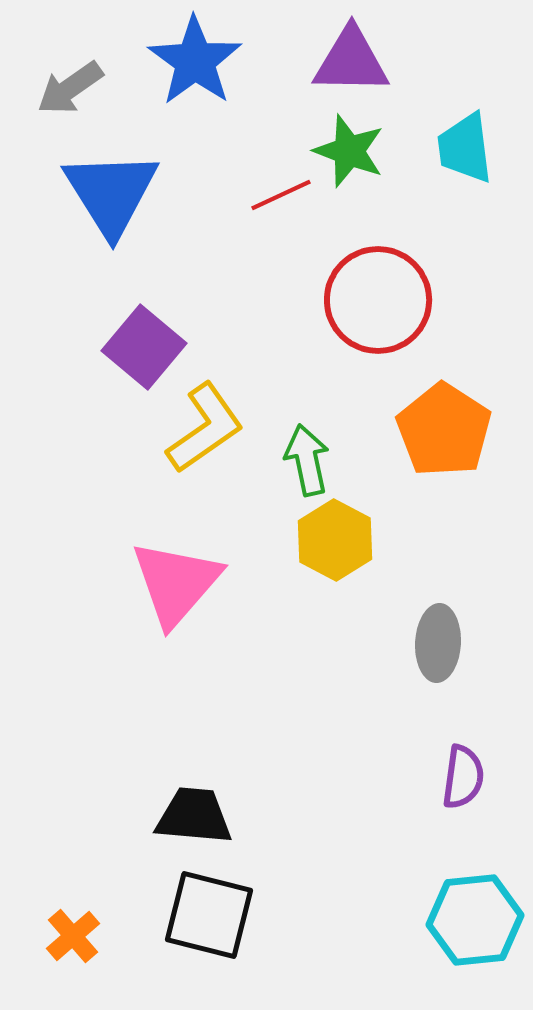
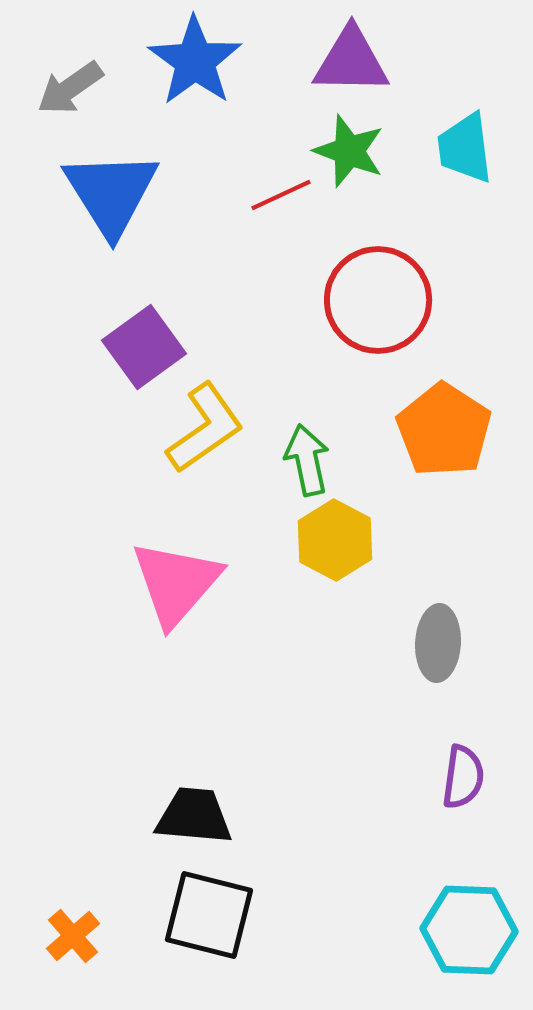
purple square: rotated 14 degrees clockwise
cyan hexagon: moved 6 px left, 10 px down; rotated 8 degrees clockwise
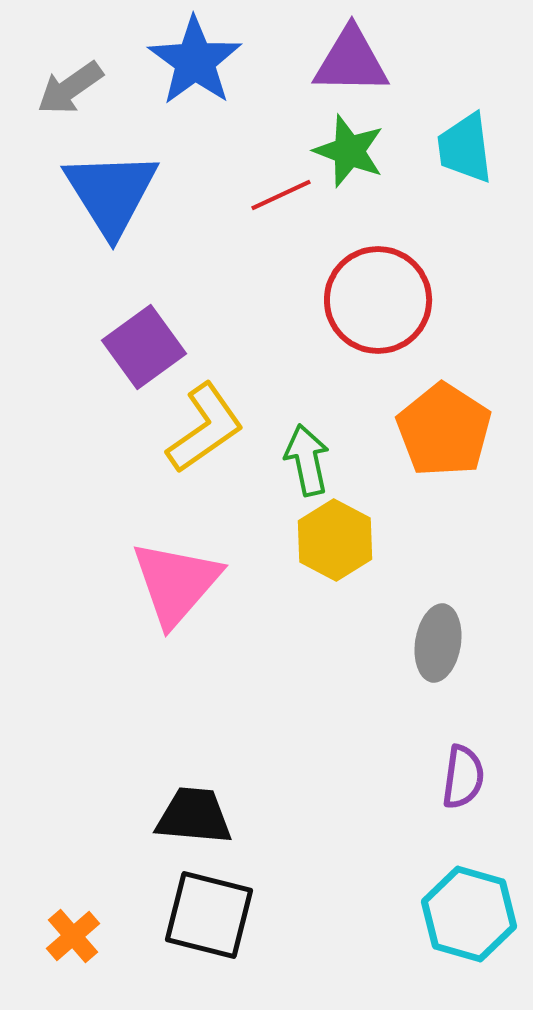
gray ellipse: rotated 6 degrees clockwise
cyan hexagon: moved 16 px up; rotated 14 degrees clockwise
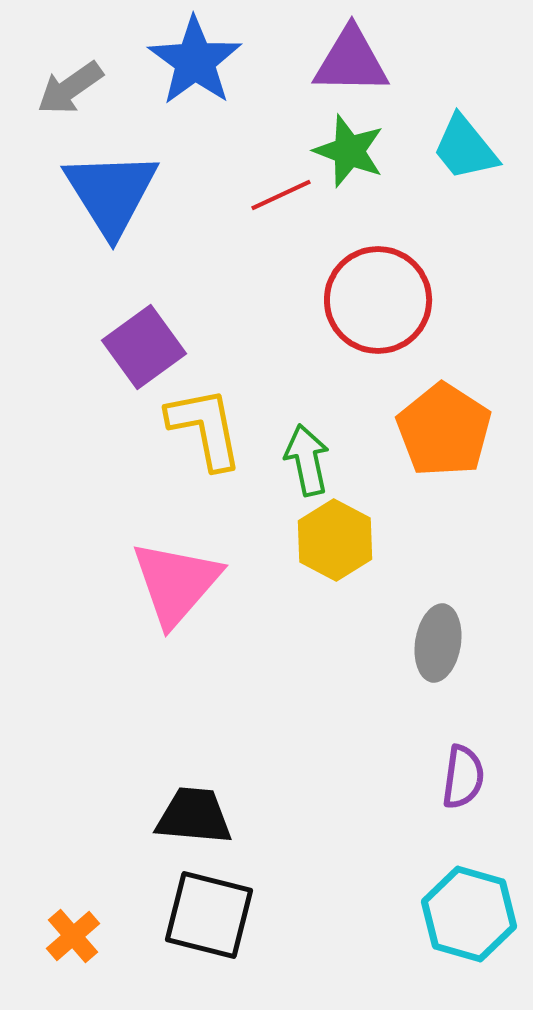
cyan trapezoid: rotated 32 degrees counterclockwise
yellow L-shape: rotated 66 degrees counterclockwise
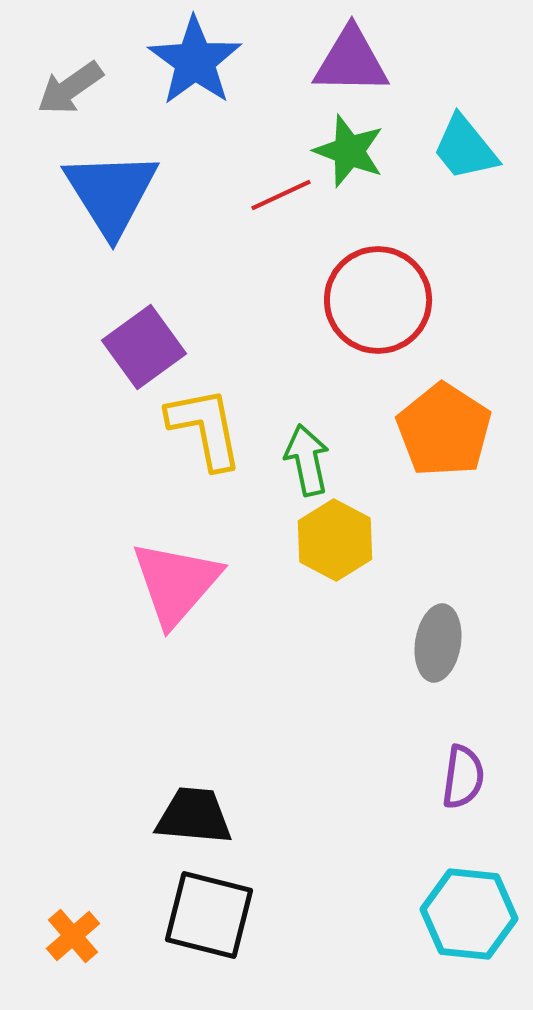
cyan hexagon: rotated 10 degrees counterclockwise
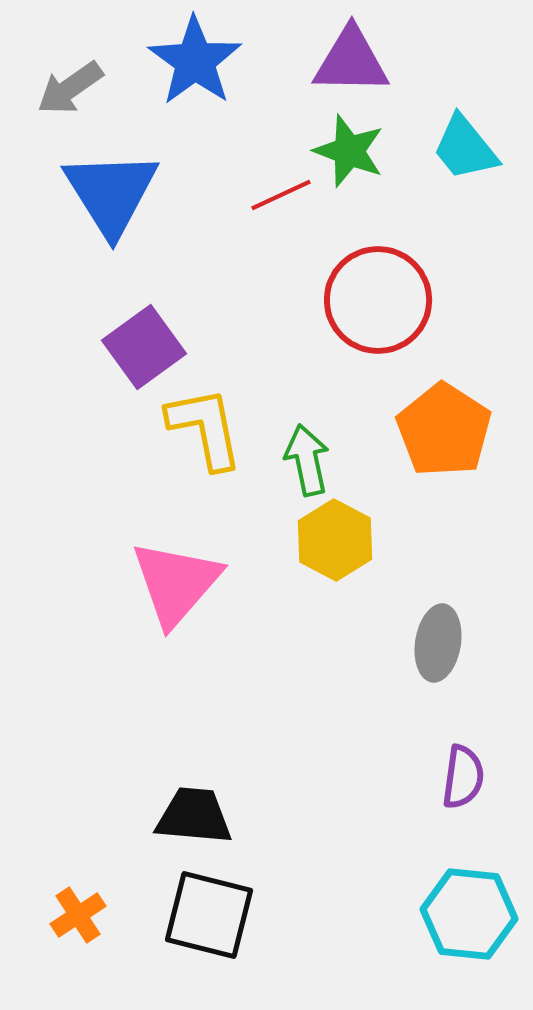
orange cross: moved 5 px right, 21 px up; rotated 8 degrees clockwise
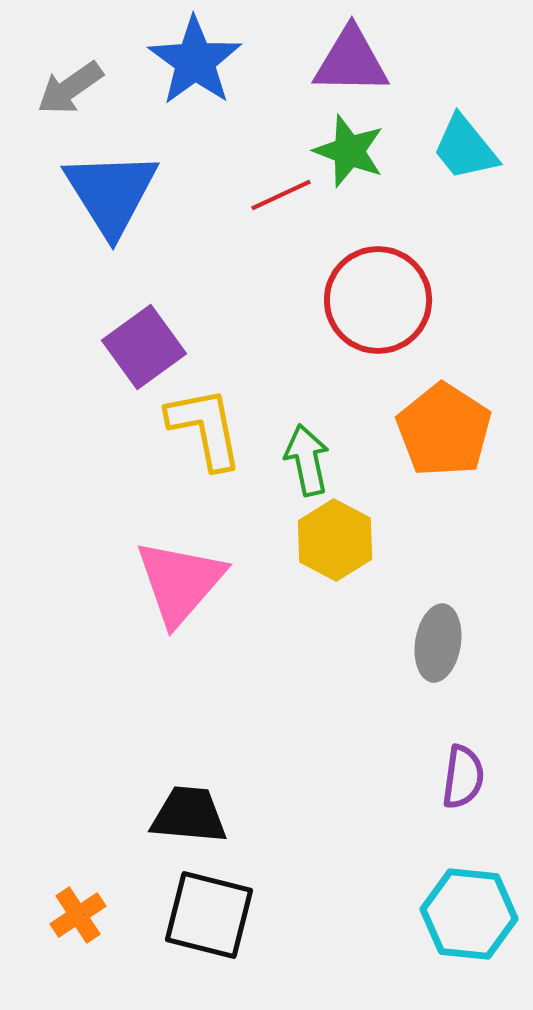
pink triangle: moved 4 px right, 1 px up
black trapezoid: moved 5 px left, 1 px up
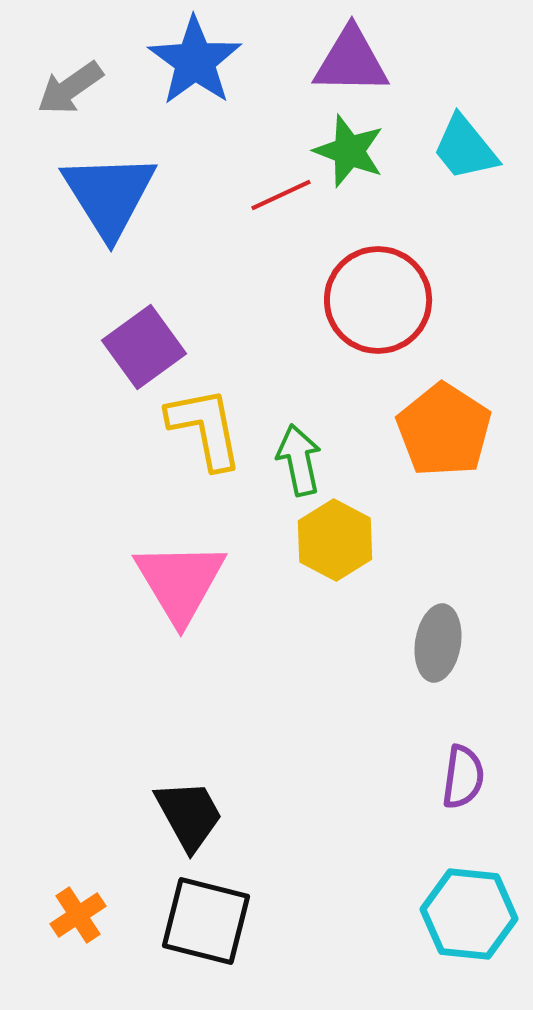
blue triangle: moved 2 px left, 2 px down
green arrow: moved 8 px left
pink triangle: rotated 12 degrees counterclockwise
black trapezoid: rotated 56 degrees clockwise
black square: moved 3 px left, 6 px down
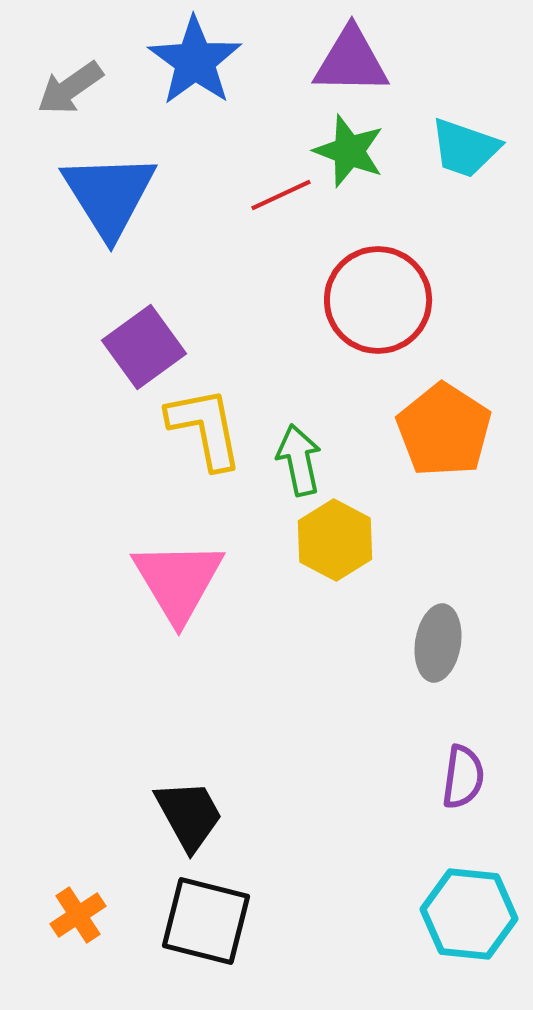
cyan trapezoid: rotated 32 degrees counterclockwise
pink triangle: moved 2 px left, 1 px up
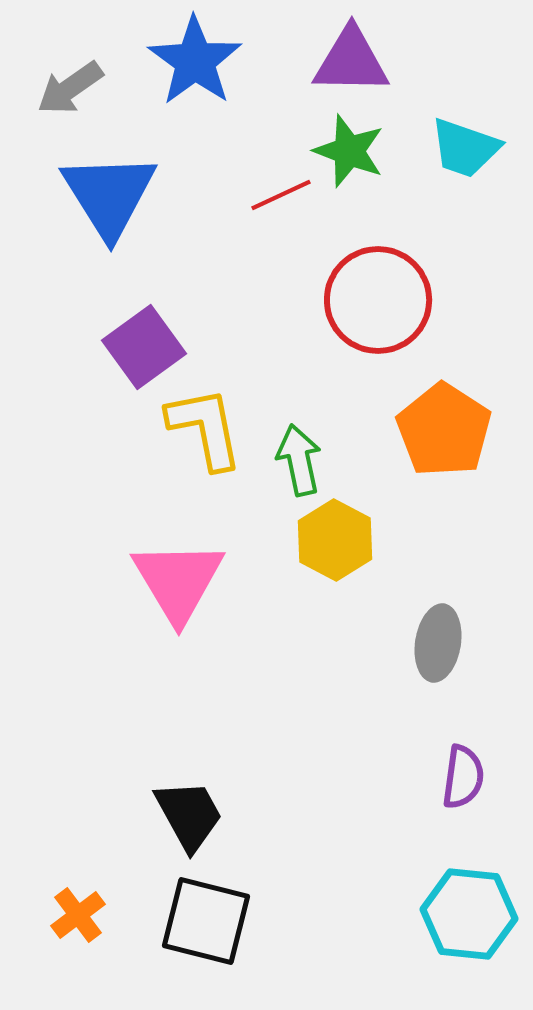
orange cross: rotated 4 degrees counterclockwise
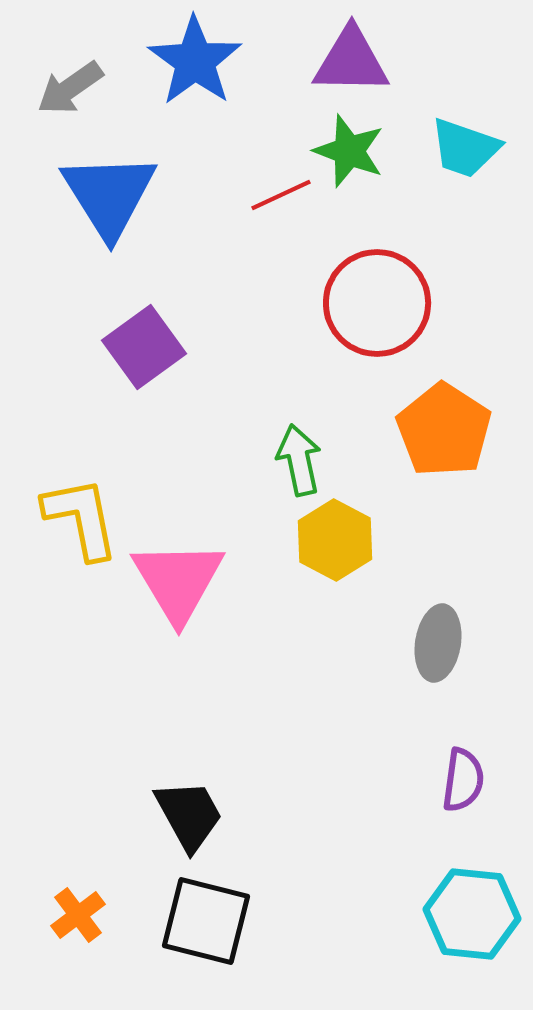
red circle: moved 1 px left, 3 px down
yellow L-shape: moved 124 px left, 90 px down
purple semicircle: moved 3 px down
cyan hexagon: moved 3 px right
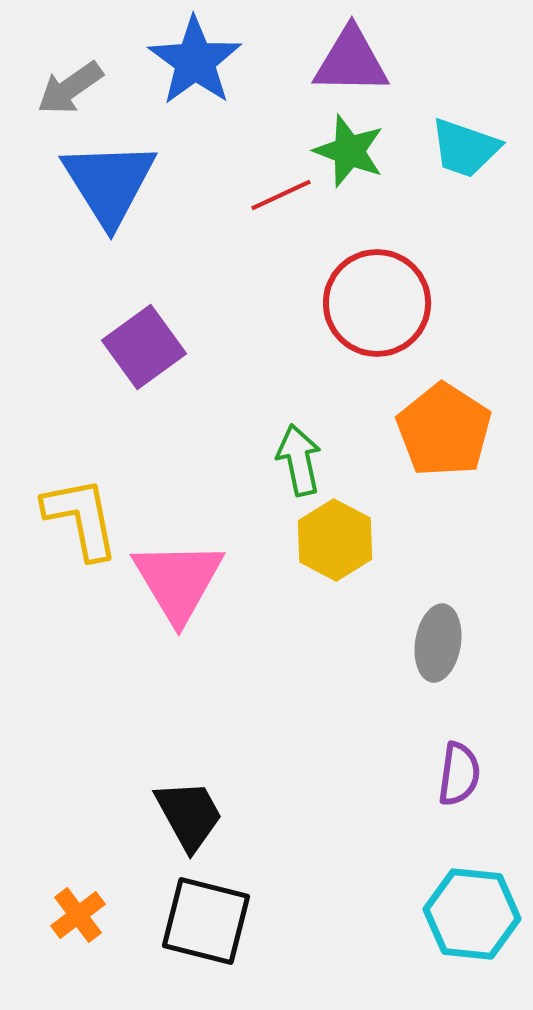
blue triangle: moved 12 px up
purple semicircle: moved 4 px left, 6 px up
